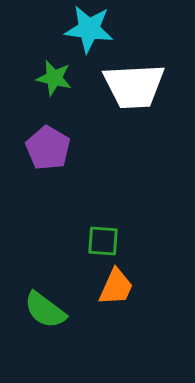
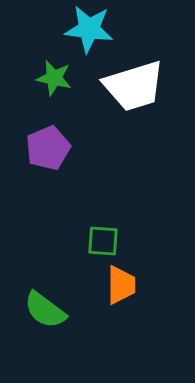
white trapezoid: rotated 14 degrees counterclockwise
purple pentagon: rotated 18 degrees clockwise
orange trapezoid: moved 5 px right, 2 px up; rotated 24 degrees counterclockwise
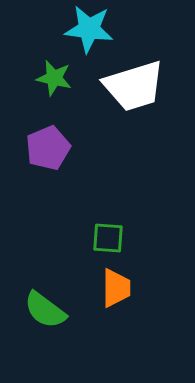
green square: moved 5 px right, 3 px up
orange trapezoid: moved 5 px left, 3 px down
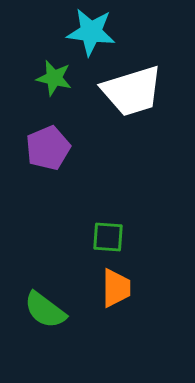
cyan star: moved 2 px right, 3 px down
white trapezoid: moved 2 px left, 5 px down
green square: moved 1 px up
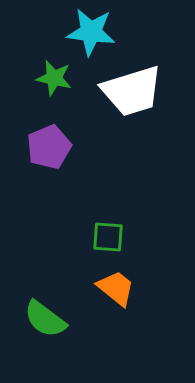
purple pentagon: moved 1 px right, 1 px up
orange trapezoid: rotated 51 degrees counterclockwise
green semicircle: moved 9 px down
